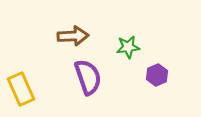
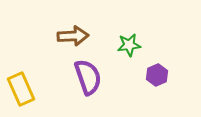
green star: moved 1 px right, 2 px up
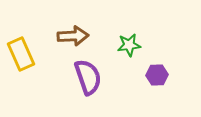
purple hexagon: rotated 20 degrees clockwise
yellow rectangle: moved 35 px up
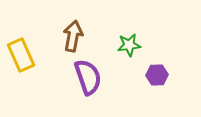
brown arrow: rotated 76 degrees counterclockwise
yellow rectangle: moved 1 px down
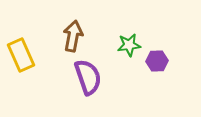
purple hexagon: moved 14 px up
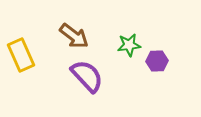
brown arrow: moved 1 px right; rotated 116 degrees clockwise
purple semicircle: moved 1 px left, 1 px up; rotated 24 degrees counterclockwise
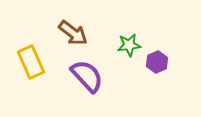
brown arrow: moved 1 px left, 3 px up
yellow rectangle: moved 10 px right, 7 px down
purple hexagon: moved 1 px down; rotated 20 degrees counterclockwise
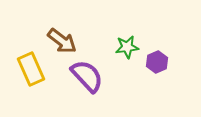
brown arrow: moved 11 px left, 8 px down
green star: moved 2 px left, 2 px down
yellow rectangle: moved 7 px down
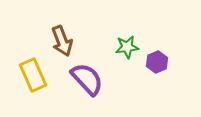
brown arrow: rotated 32 degrees clockwise
yellow rectangle: moved 2 px right, 6 px down
purple semicircle: moved 3 px down
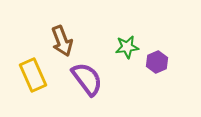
purple semicircle: rotated 6 degrees clockwise
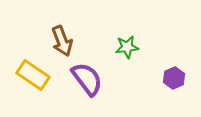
purple hexagon: moved 17 px right, 16 px down
yellow rectangle: rotated 32 degrees counterclockwise
